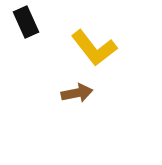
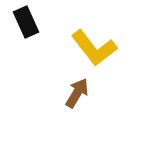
brown arrow: rotated 48 degrees counterclockwise
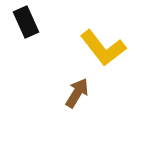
yellow L-shape: moved 9 px right
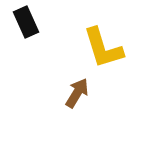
yellow L-shape: rotated 21 degrees clockwise
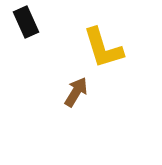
brown arrow: moved 1 px left, 1 px up
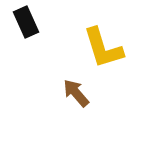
brown arrow: moved 1 px down; rotated 72 degrees counterclockwise
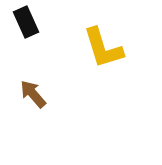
brown arrow: moved 43 px left, 1 px down
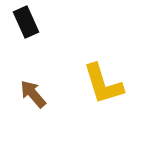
yellow L-shape: moved 36 px down
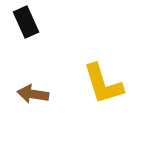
brown arrow: rotated 40 degrees counterclockwise
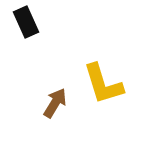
brown arrow: moved 22 px right, 9 px down; rotated 112 degrees clockwise
